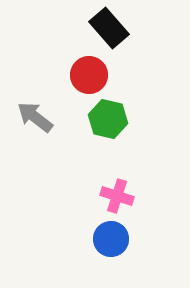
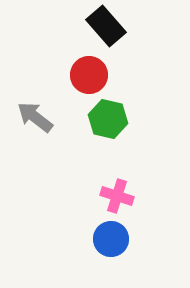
black rectangle: moved 3 px left, 2 px up
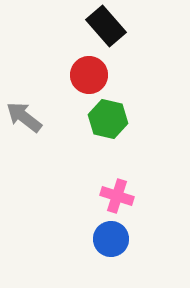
gray arrow: moved 11 px left
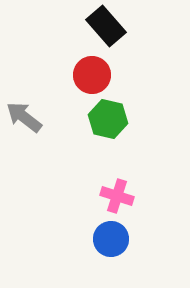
red circle: moved 3 px right
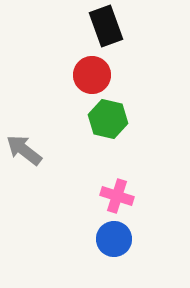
black rectangle: rotated 21 degrees clockwise
gray arrow: moved 33 px down
blue circle: moved 3 px right
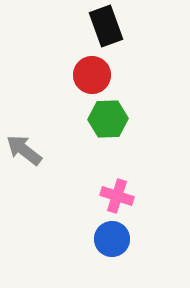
green hexagon: rotated 15 degrees counterclockwise
blue circle: moved 2 px left
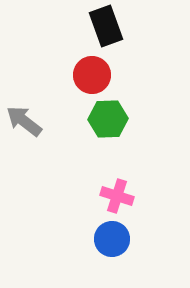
gray arrow: moved 29 px up
